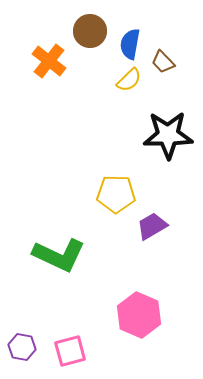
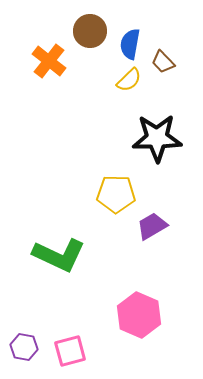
black star: moved 11 px left, 3 px down
purple hexagon: moved 2 px right
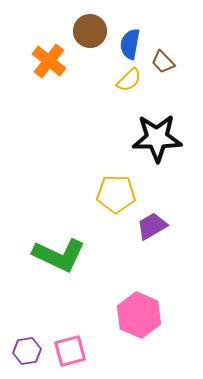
purple hexagon: moved 3 px right, 4 px down; rotated 20 degrees counterclockwise
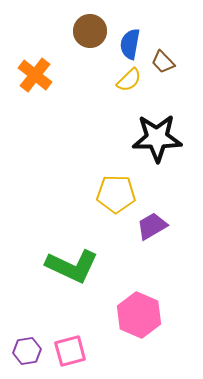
orange cross: moved 14 px left, 14 px down
green L-shape: moved 13 px right, 11 px down
